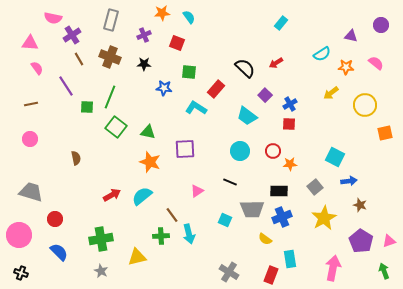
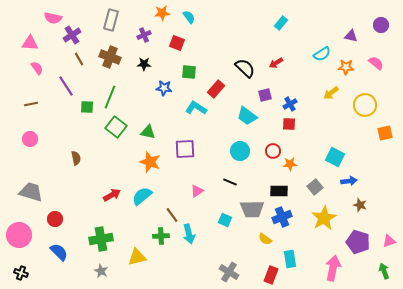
purple square at (265, 95): rotated 32 degrees clockwise
purple pentagon at (361, 241): moved 3 px left, 1 px down; rotated 15 degrees counterclockwise
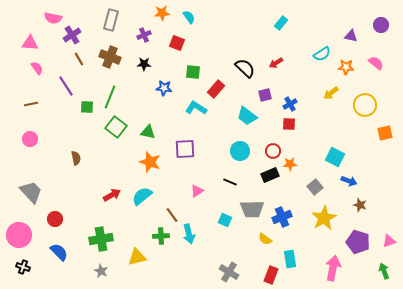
green square at (189, 72): moved 4 px right
blue arrow at (349, 181): rotated 28 degrees clockwise
black rectangle at (279, 191): moved 9 px left, 16 px up; rotated 24 degrees counterclockwise
gray trapezoid at (31, 192): rotated 30 degrees clockwise
black cross at (21, 273): moved 2 px right, 6 px up
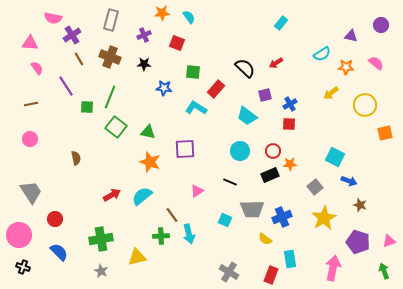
gray trapezoid at (31, 192): rotated 10 degrees clockwise
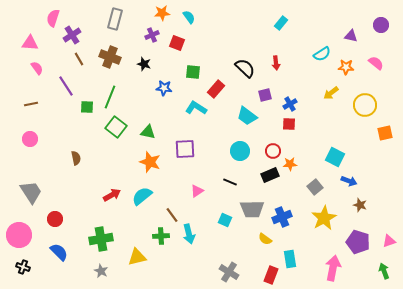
pink semicircle at (53, 18): rotated 96 degrees clockwise
gray rectangle at (111, 20): moved 4 px right, 1 px up
purple cross at (144, 35): moved 8 px right
red arrow at (276, 63): rotated 64 degrees counterclockwise
black star at (144, 64): rotated 16 degrees clockwise
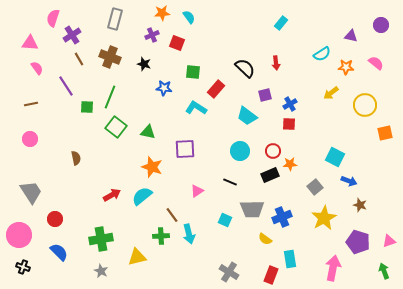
orange star at (150, 162): moved 2 px right, 5 px down
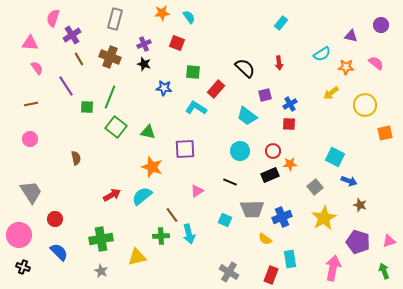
purple cross at (152, 35): moved 8 px left, 9 px down
red arrow at (276, 63): moved 3 px right
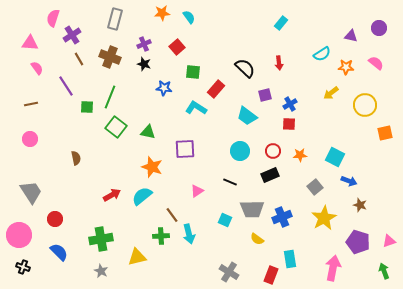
purple circle at (381, 25): moved 2 px left, 3 px down
red square at (177, 43): moved 4 px down; rotated 28 degrees clockwise
orange star at (290, 164): moved 10 px right, 9 px up
yellow semicircle at (265, 239): moved 8 px left
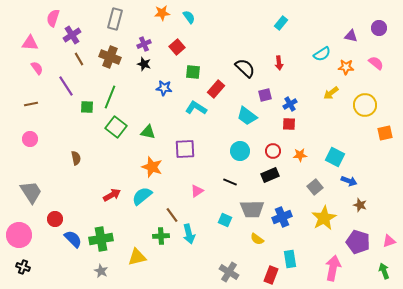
blue semicircle at (59, 252): moved 14 px right, 13 px up
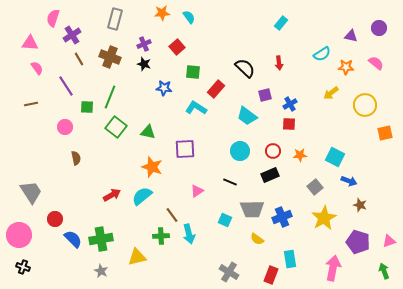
pink circle at (30, 139): moved 35 px right, 12 px up
